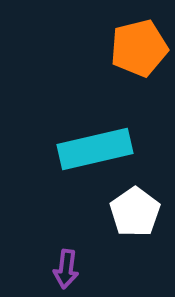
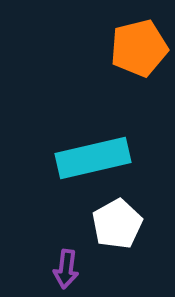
cyan rectangle: moved 2 px left, 9 px down
white pentagon: moved 18 px left, 12 px down; rotated 6 degrees clockwise
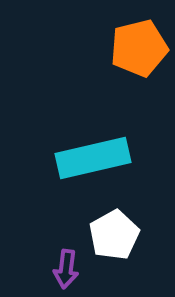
white pentagon: moved 3 px left, 11 px down
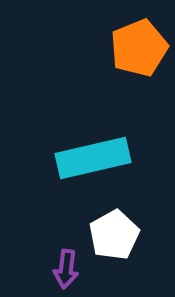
orange pentagon: rotated 8 degrees counterclockwise
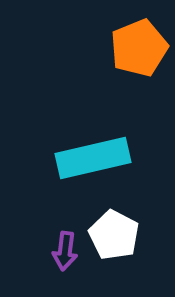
white pentagon: rotated 15 degrees counterclockwise
purple arrow: moved 1 px left, 18 px up
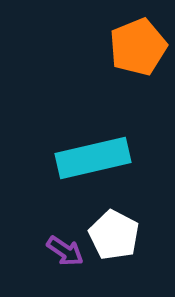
orange pentagon: moved 1 px left, 1 px up
purple arrow: rotated 63 degrees counterclockwise
